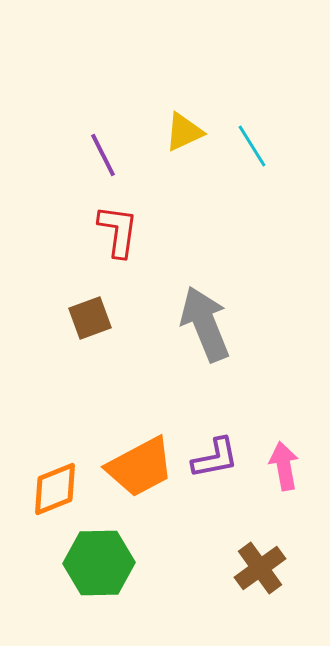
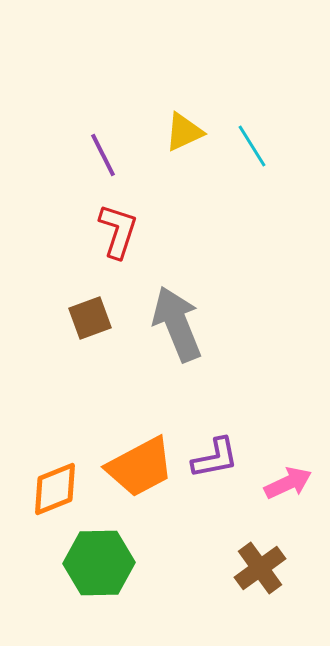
red L-shape: rotated 10 degrees clockwise
gray arrow: moved 28 px left
pink arrow: moved 4 px right, 17 px down; rotated 75 degrees clockwise
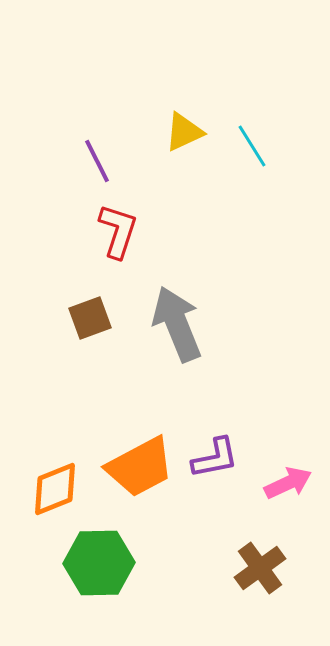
purple line: moved 6 px left, 6 px down
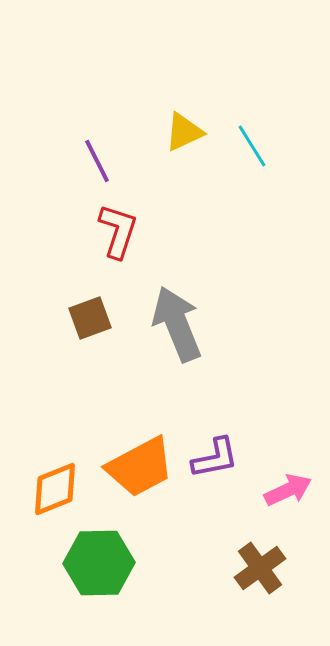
pink arrow: moved 7 px down
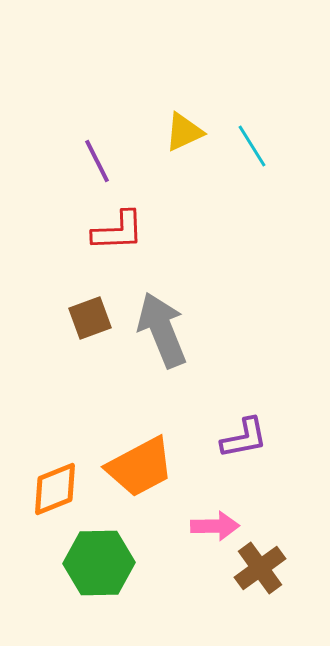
red L-shape: rotated 70 degrees clockwise
gray arrow: moved 15 px left, 6 px down
purple L-shape: moved 29 px right, 20 px up
pink arrow: moved 73 px left, 36 px down; rotated 24 degrees clockwise
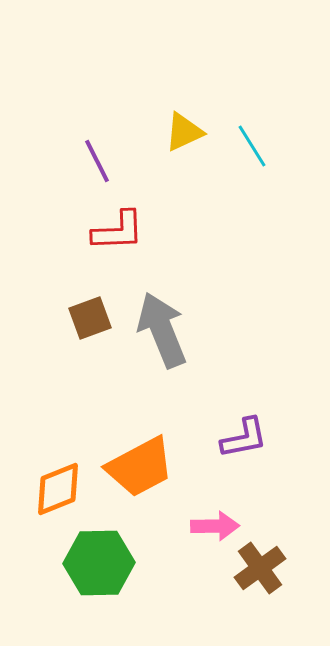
orange diamond: moved 3 px right
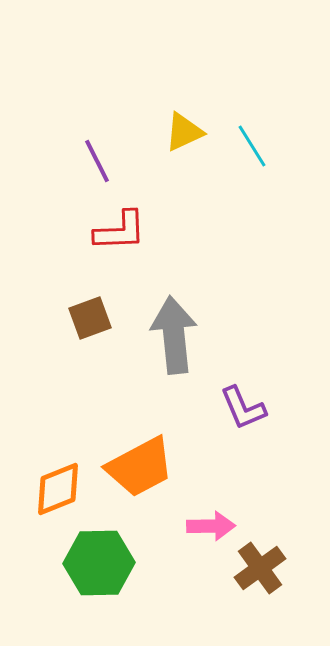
red L-shape: moved 2 px right
gray arrow: moved 12 px right, 5 px down; rotated 16 degrees clockwise
purple L-shape: moved 1 px left, 30 px up; rotated 78 degrees clockwise
pink arrow: moved 4 px left
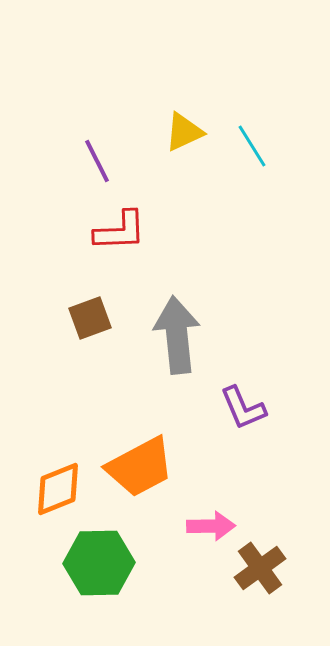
gray arrow: moved 3 px right
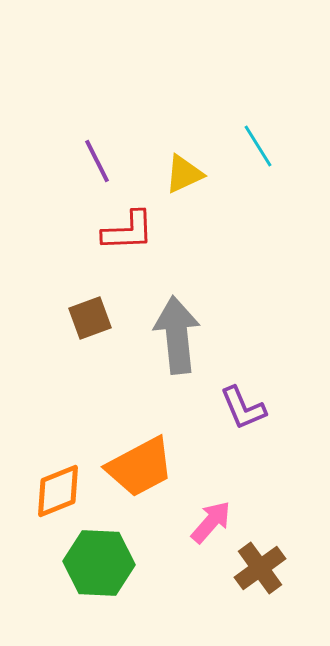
yellow triangle: moved 42 px down
cyan line: moved 6 px right
red L-shape: moved 8 px right
orange diamond: moved 2 px down
pink arrow: moved 4 px up; rotated 48 degrees counterclockwise
green hexagon: rotated 4 degrees clockwise
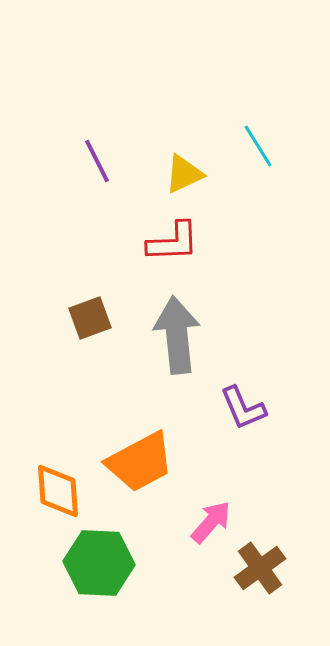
red L-shape: moved 45 px right, 11 px down
orange trapezoid: moved 5 px up
orange diamond: rotated 72 degrees counterclockwise
